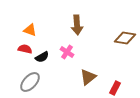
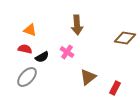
gray ellipse: moved 3 px left, 5 px up
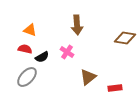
red rectangle: rotated 56 degrees clockwise
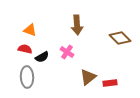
brown diamond: moved 5 px left; rotated 35 degrees clockwise
gray ellipse: rotated 45 degrees counterclockwise
red rectangle: moved 5 px left, 5 px up
